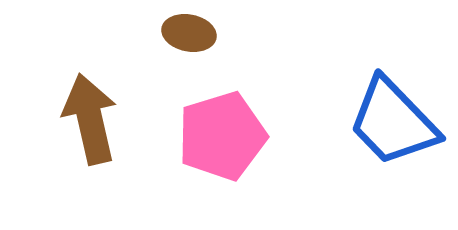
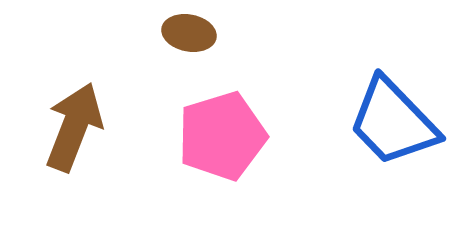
brown arrow: moved 16 px left, 8 px down; rotated 34 degrees clockwise
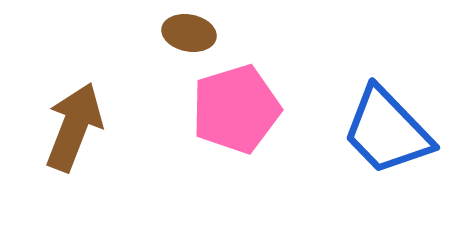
blue trapezoid: moved 6 px left, 9 px down
pink pentagon: moved 14 px right, 27 px up
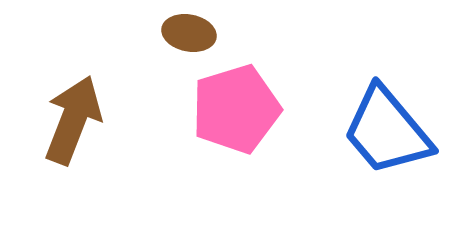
brown arrow: moved 1 px left, 7 px up
blue trapezoid: rotated 4 degrees clockwise
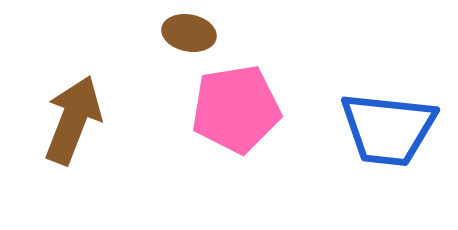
pink pentagon: rotated 8 degrees clockwise
blue trapezoid: moved 1 px right, 2 px up; rotated 44 degrees counterclockwise
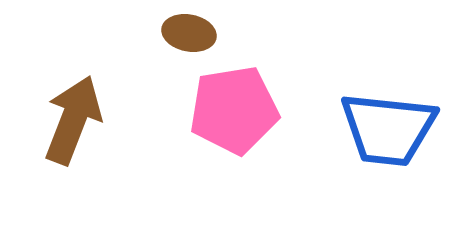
pink pentagon: moved 2 px left, 1 px down
